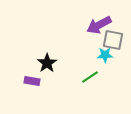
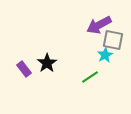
cyan star: rotated 28 degrees counterclockwise
purple rectangle: moved 8 px left, 12 px up; rotated 42 degrees clockwise
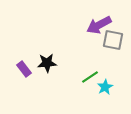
cyan star: moved 32 px down
black star: rotated 30 degrees clockwise
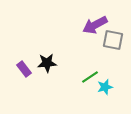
purple arrow: moved 4 px left
cyan star: rotated 14 degrees clockwise
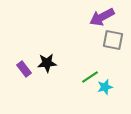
purple arrow: moved 7 px right, 8 px up
